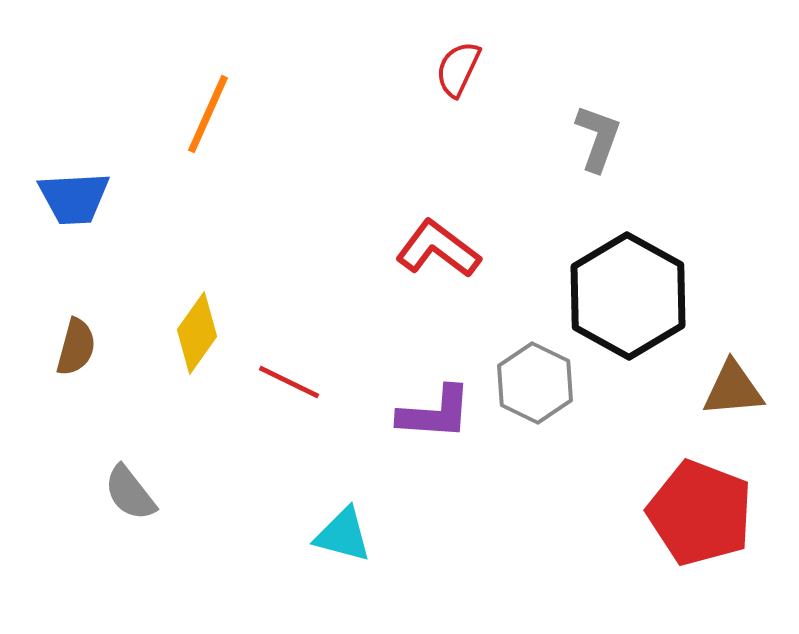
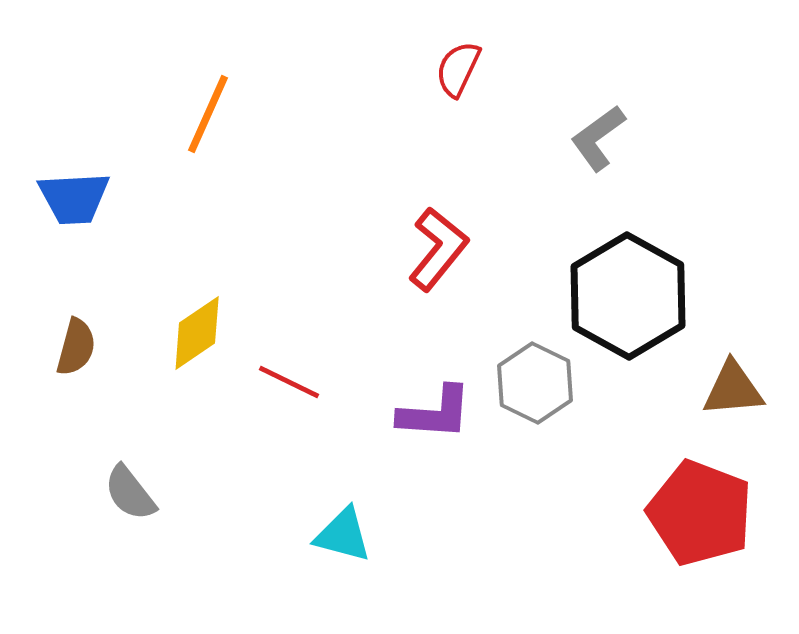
gray L-shape: rotated 146 degrees counterclockwise
red L-shape: rotated 92 degrees clockwise
yellow diamond: rotated 20 degrees clockwise
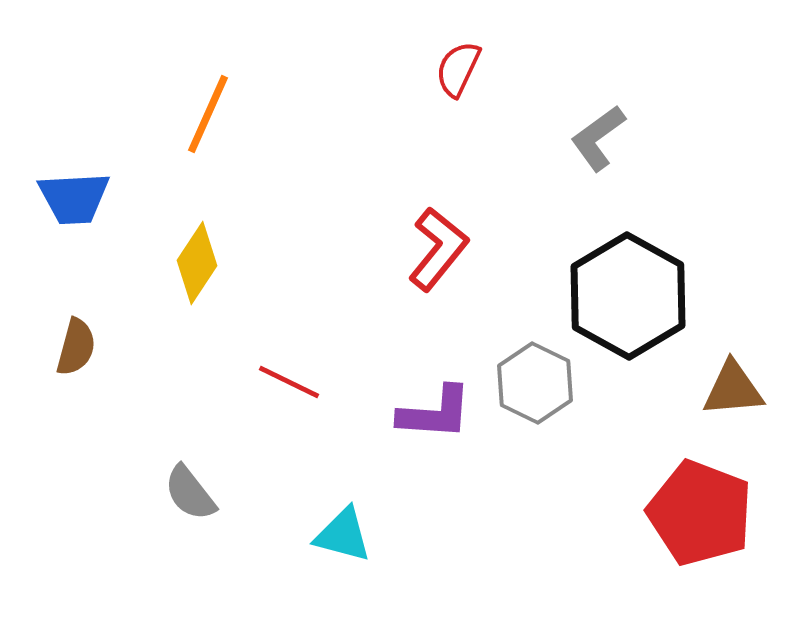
yellow diamond: moved 70 px up; rotated 22 degrees counterclockwise
gray semicircle: moved 60 px right
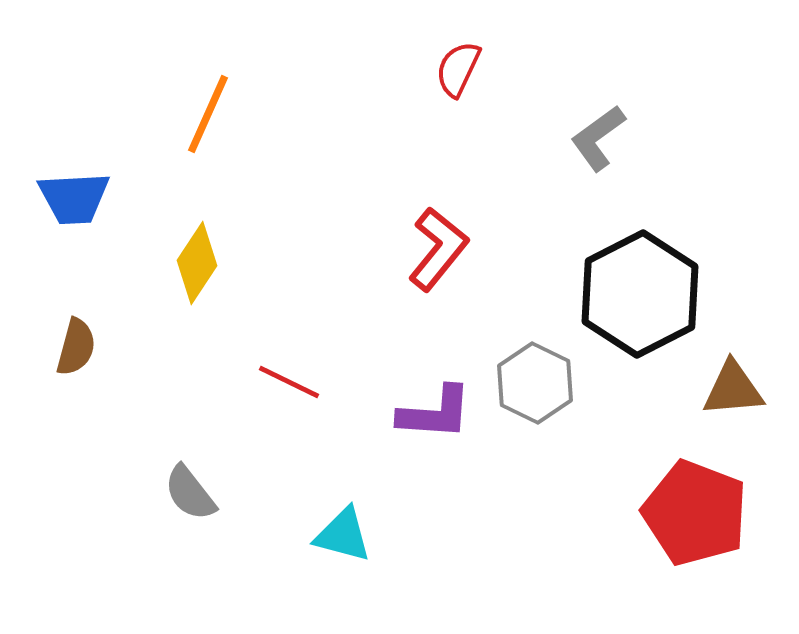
black hexagon: moved 12 px right, 2 px up; rotated 4 degrees clockwise
red pentagon: moved 5 px left
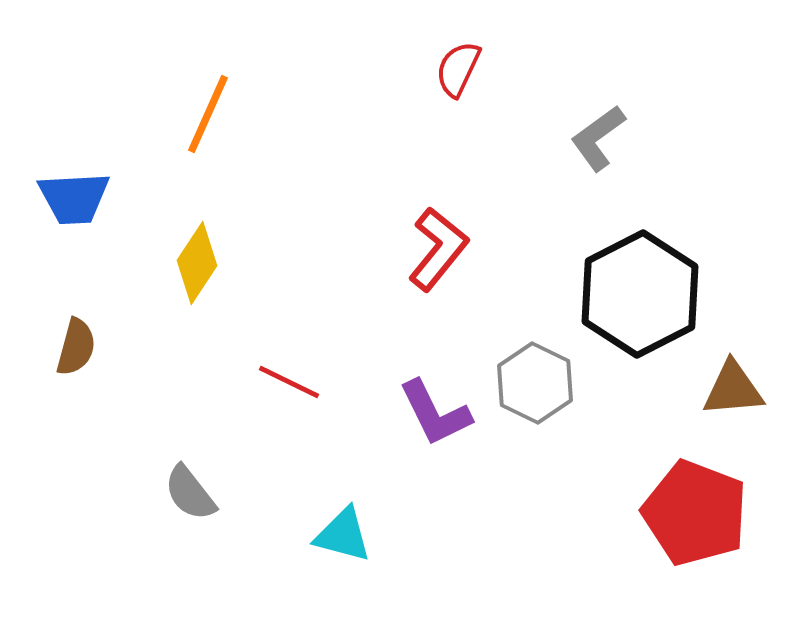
purple L-shape: rotated 60 degrees clockwise
